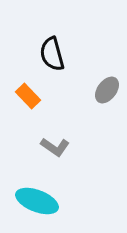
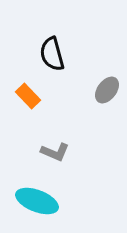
gray L-shape: moved 5 px down; rotated 12 degrees counterclockwise
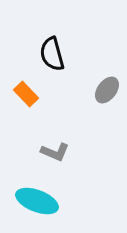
orange rectangle: moved 2 px left, 2 px up
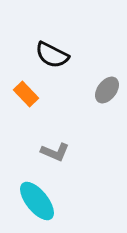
black semicircle: moved 1 px down; rotated 48 degrees counterclockwise
cyan ellipse: rotated 30 degrees clockwise
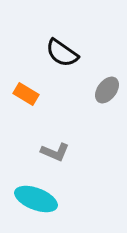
black semicircle: moved 10 px right, 2 px up; rotated 8 degrees clockwise
orange rectangle: rotated 15 degrees counterclockwise
cyan ellipse: moved 1 px left, 2 px up; rotated 30 degrees counterclockwise
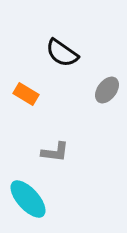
gray L-shape: rotated 16 degrees counterclockwise
cyan ellipse: moved 8 px left; rotated 27 degrees clockwise
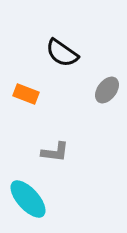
orange rectangle: rotated 10 degrees counterclockwise
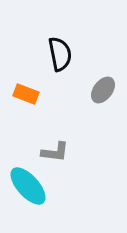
black semicircle: moved 2 px left, 1 px down; rotated 136 degrees counterclockwise
gray ellipse: moved 4 px left
cyan ellipse: moved 13 px up
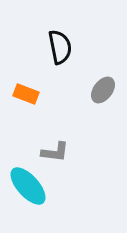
black semicircle: moved 7 px up
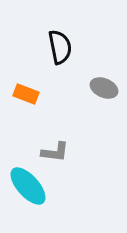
gray ellipse: moved 1 px right, 2 px up; rotated 76 degrees clockwise
